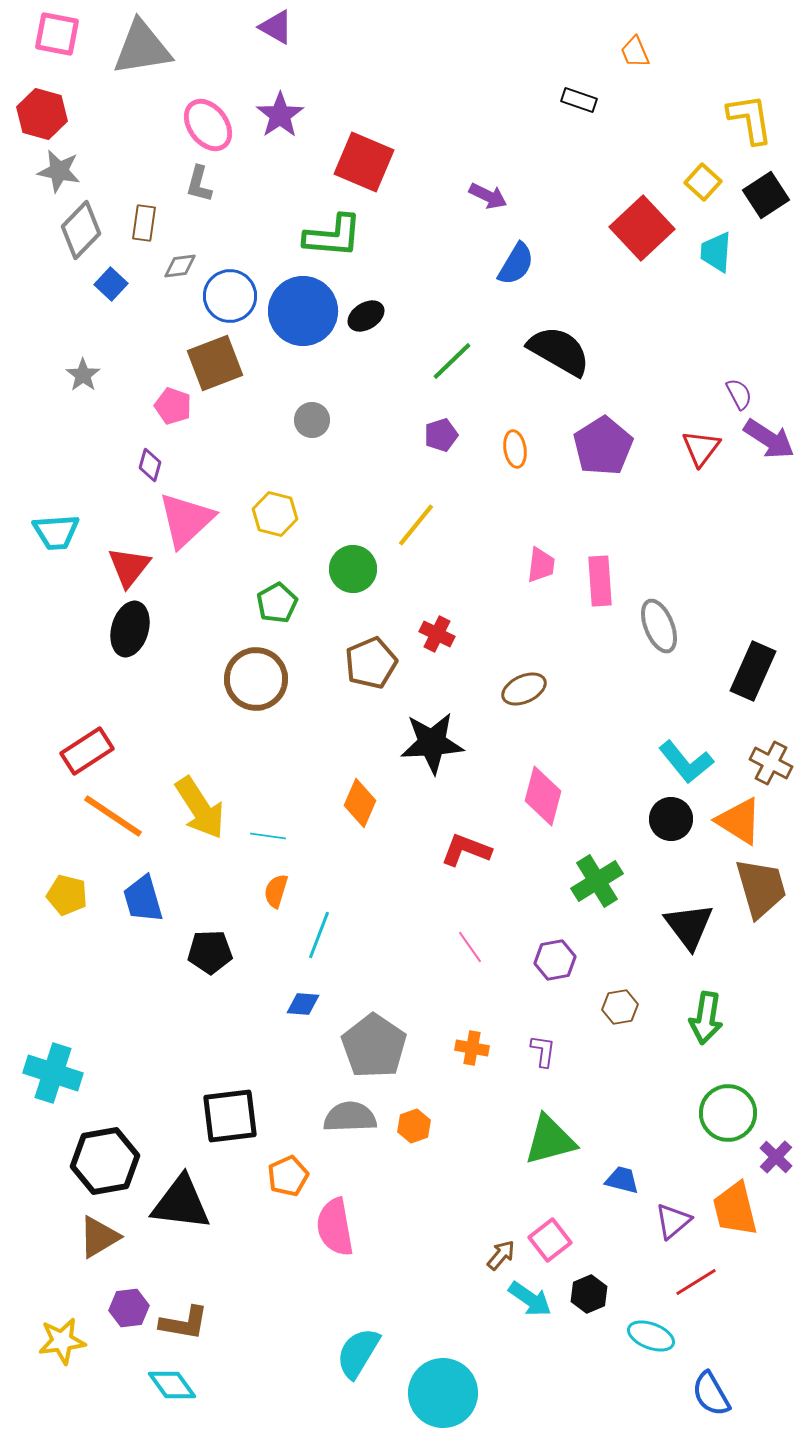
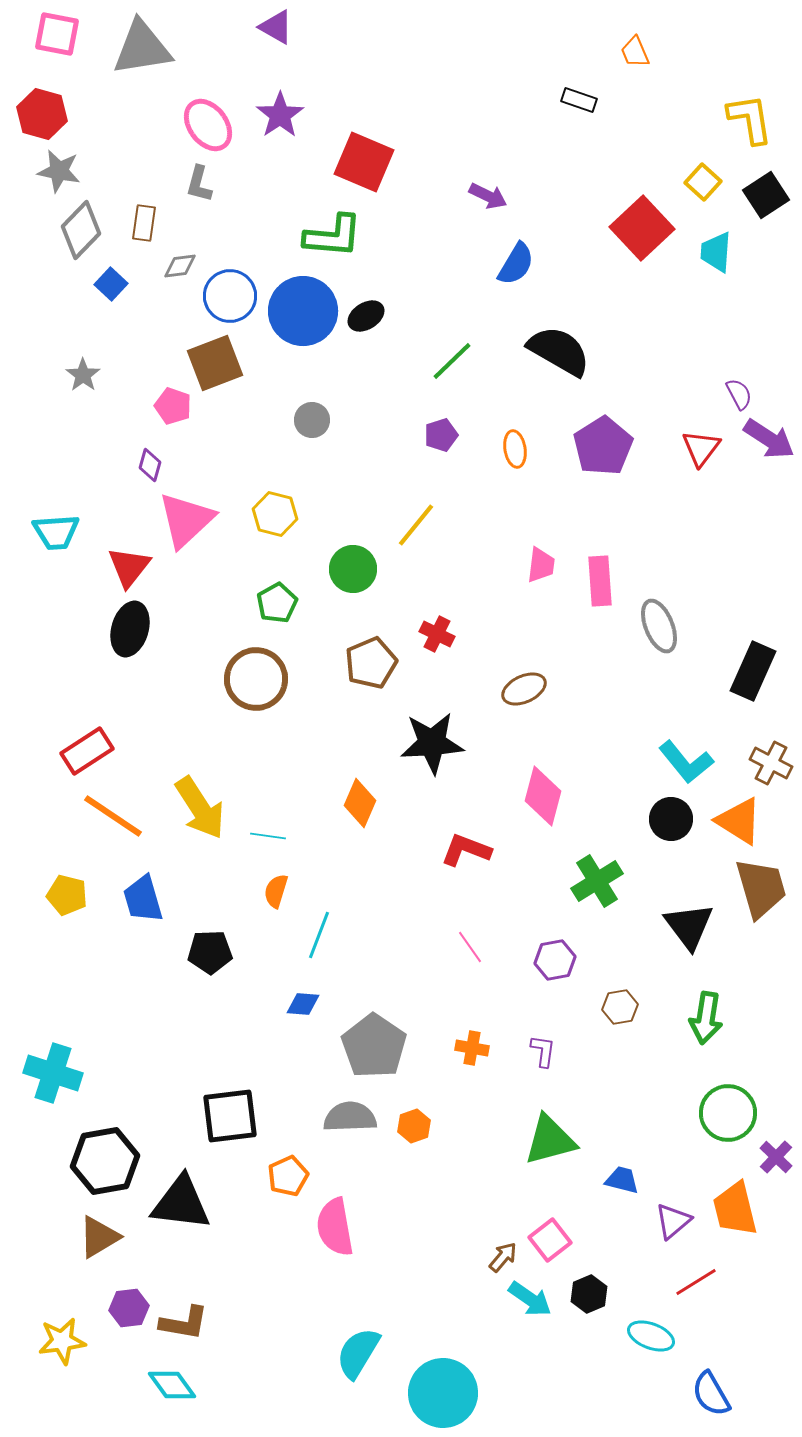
brown arrow at (501, 1255): moved 2 px right, 2 px down
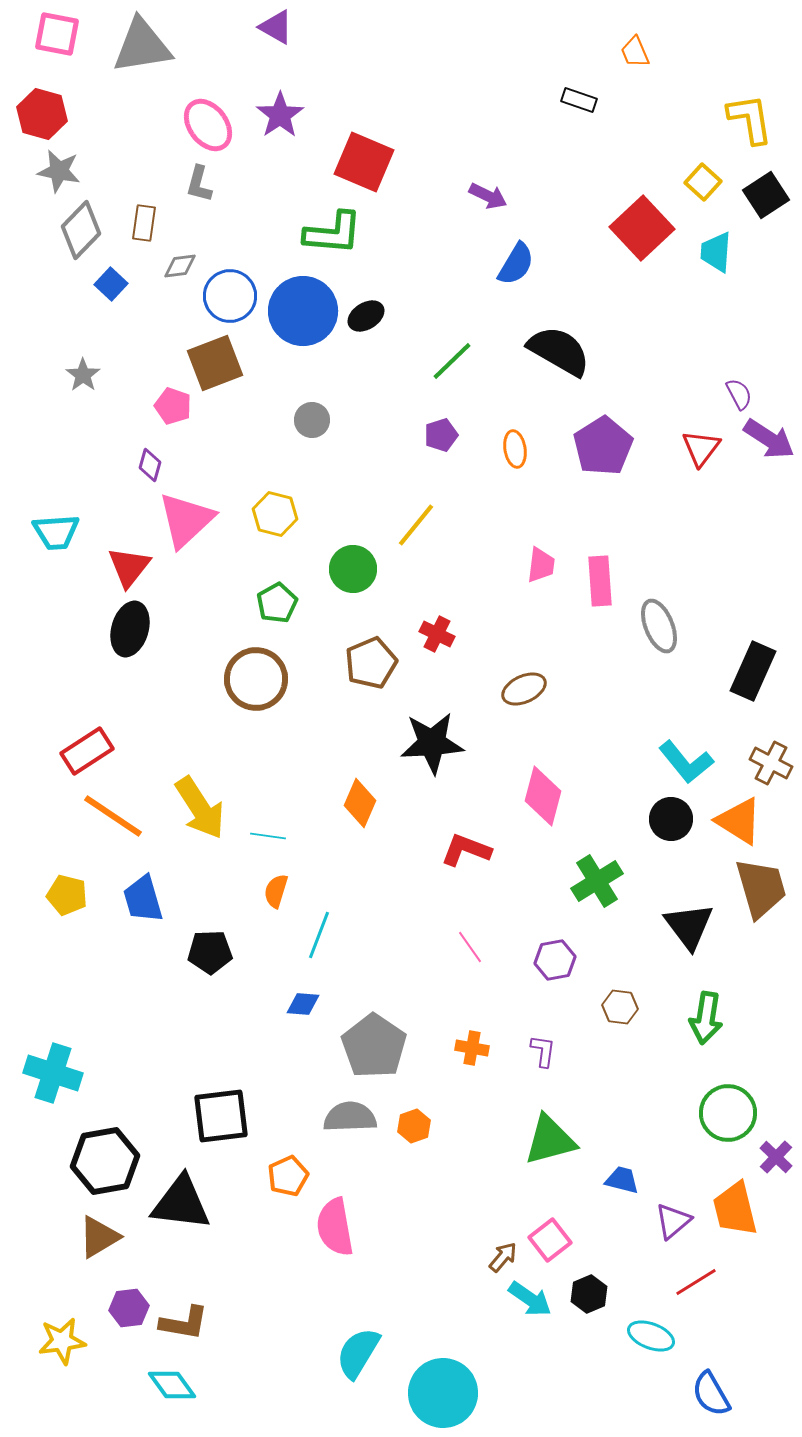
gray triangle at (142, 48): moved 2 px up
green L-shape at (333, 236): moved 3 px up
brown hexagon at (620, 1007): rotated 16 degrees clockwise
black square at (230, 1116): moved 9 px left
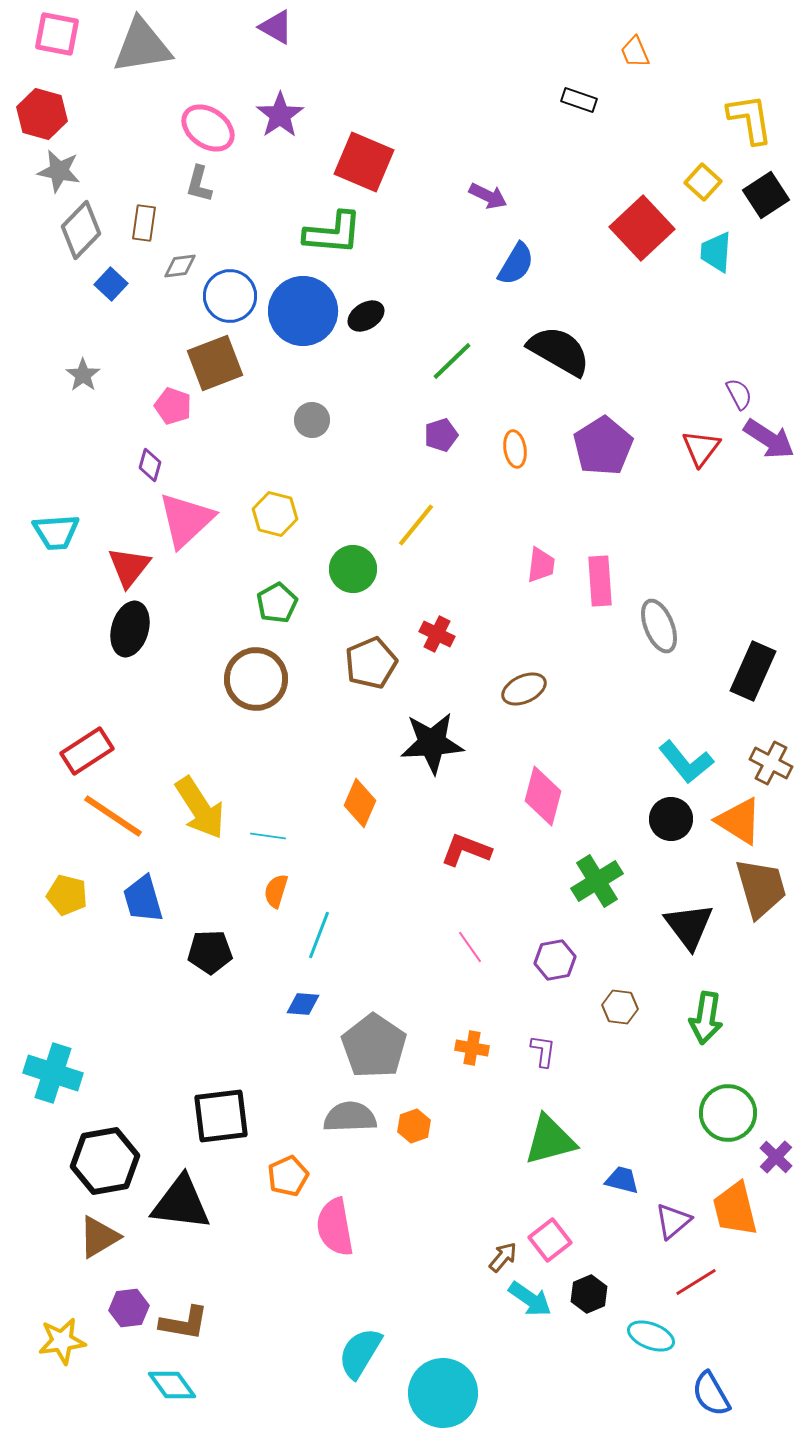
pink ellipse at (208, 125): moved 3 px down; rotated 18 degrees counterclockwise
cyan semicircle at (358, 1353): moved 2 px right
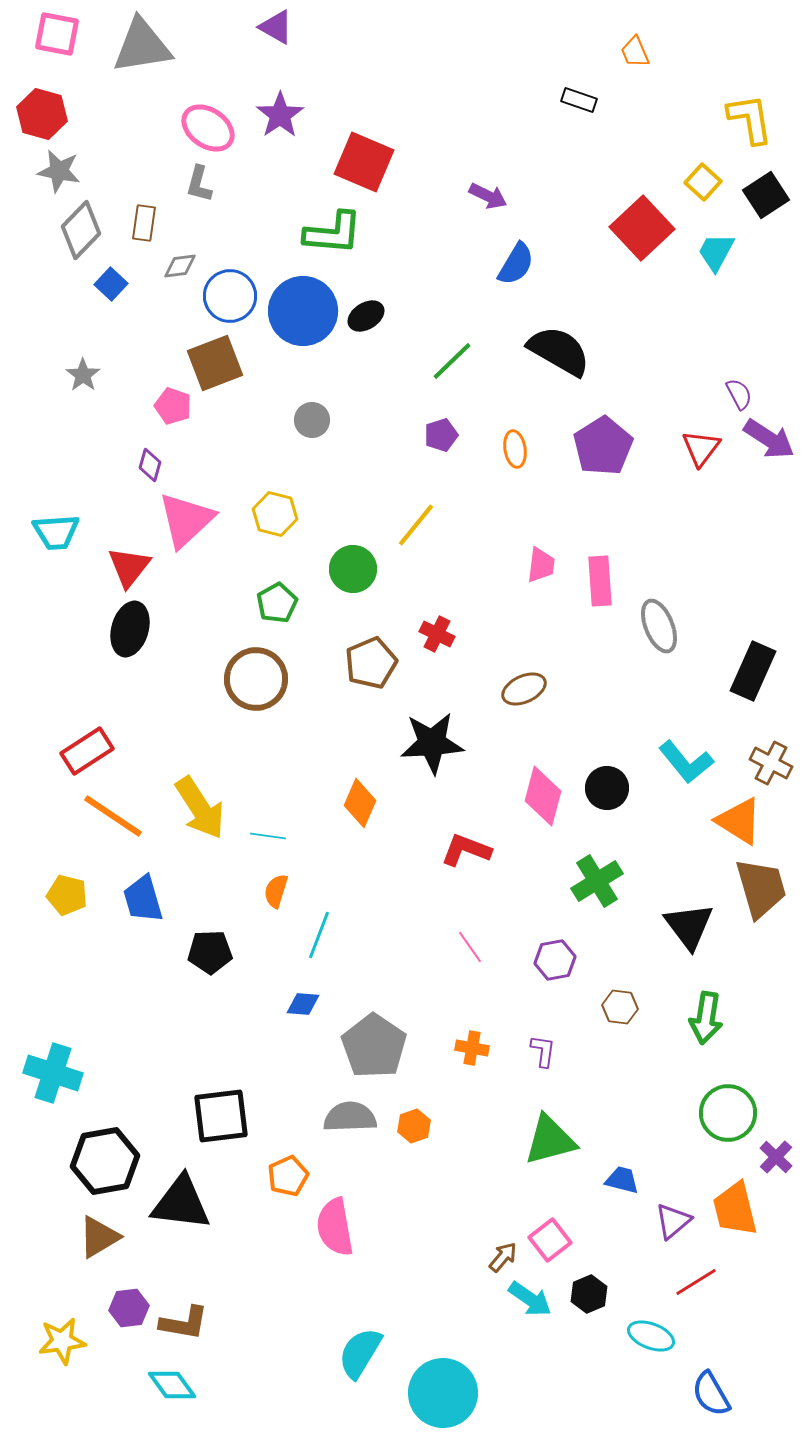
cyan trapezoid at (716, 252): rotated 24 degrees clockwise
black circle at (671, 819): moved 64 px left, 31 px up
